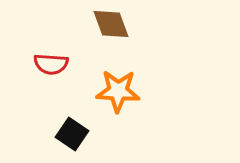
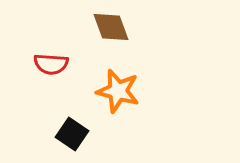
brown diamond: moved 3 px down
orange star: rotated 12 degrees clockwise
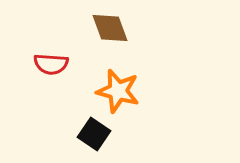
brown diamond: moved 1 px left, 1 px down
black square: moved 22 px right
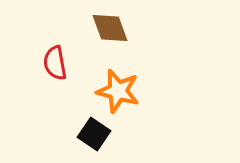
red semicircle: moved 4 px right, 1 px up; rotated 76 degrees clockwise
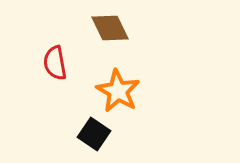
brown diamond: rotated 6 degrees counterclockwise
orange star: rotated 15 degrees clockwise
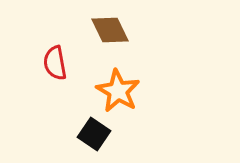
brown diamond: moved 2 px down
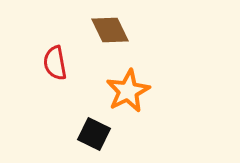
orange star: moved 10 px right; rotated 15 degrees clockwise
black square: rotated 8 degrees counterclockwise
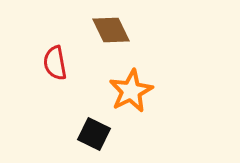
brown diamond: moved 1 px right
orange star: moved 3 px right
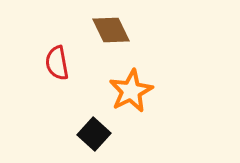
red semicircle: moved 2 px right
black square: rotated 16 degrees clockwise
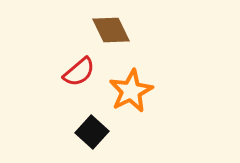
red semicircle: moved 22 px right, 9 px down; rotated 120 degrees counterclockwise
black square: moved 2 px left, 2 px up
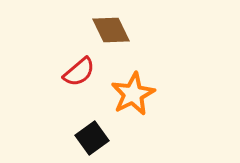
orange star: moved 2 px right, 3 px down
black square: moved 6 px down; rotated 12 degrees clockwise
